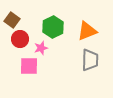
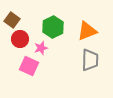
pink square: rotated 24 degrees clockwise
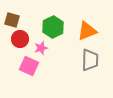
brown square: rotated 21 degrees counterclockwise
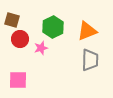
pink square: moved 11 px left, 14 px down; rotated 24 degrees counterclockwise
